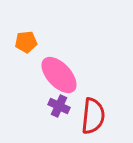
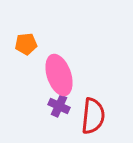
orange pentagon: moved 2 px down
pink ellipse: rotated 24 degrees clockwise
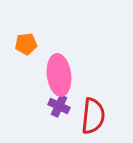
pink ellipse: rotated 12 degrees clockwise
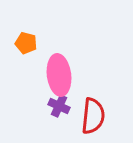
orange pentagon: moved 1 px up; rotated 20 degrees clockwise
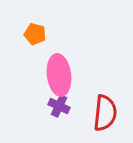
orange pentagon: moved 9 px right, 9 px up
red semicircle: moved 12 px right, 3 px up
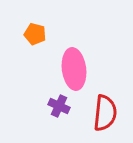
pink ellipse: moved 15 px right, 6 px up
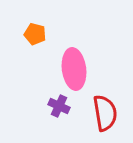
red semicircle: rotated 15 degrees counterclockwise
